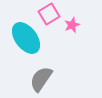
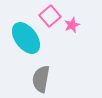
pink square: moved 1 px right, 2 px down; rotated 10 degrees counterclockwise
gray semicircle: rotated 24 degrees counterclockwise
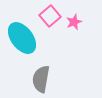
pink star: moved 2 px right, 3 px up
cyan ellipse: moved 4 px left
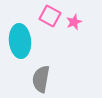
pink square: rotated 20 degrees counterclockwise
cyan ellipse: moved 2 px left, 3 px down; rotated 32 degrees clockwise
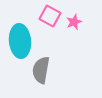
gray semicircle: moved 9 px up
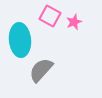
cyan ellipse: moved 1 px up
gray semicircle: rotated 32 degrees clockwise
